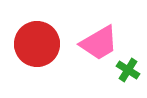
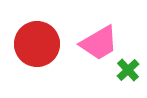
green cross: rotated 15 degrees clockwise
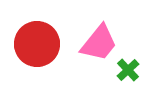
pink trapezoid: rotated 21 degrees counterclockwise
